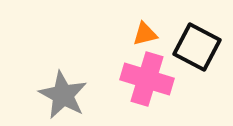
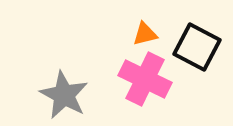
pink cross: moved 2 px left; rotated 9 degrees clockwise
gray star: moved 1 px right
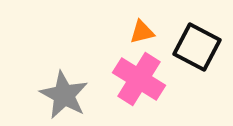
orange triangle: moved 3 px left, 2 px up
pink cross: moved 6 px left; rotated 6 degrees clockwise
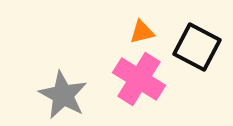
gray star: moved 1 px left
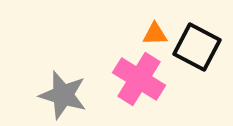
orange triangle: moved 13 px right, 2 px down; rotated 12 degrees clockwise
gray star: rotated 12 degrees counterclockwise
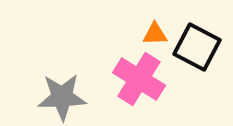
gray star: moved 1 px left, 2 px down; rotated 18 degrees counterclockwise
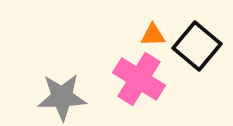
orange triangle: moved 2 px left, 1 px down
black square: moved 1 px up; rotated 12 degrees clockwise
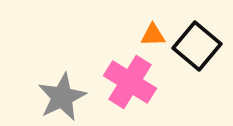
pink cross: moved 9 px left, 3 px down
gray star: rotated 24 degrees counterclockwise
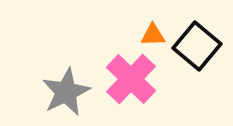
pink cross: moved 1 px right, 3 px up; rotated 12 degrees clockwise
gray star: moved 4 px right, 5 px up
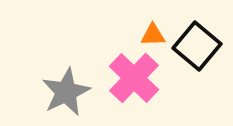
pink cross: moved 3 px right, 1 px up
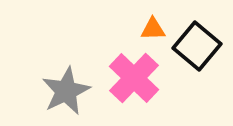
orange triangle: moved 6 px up
gray star: moved 1 px up
